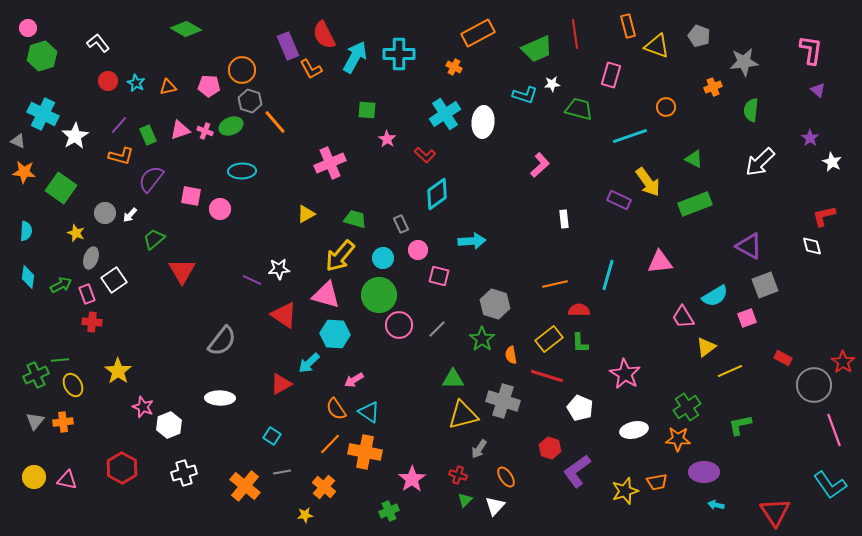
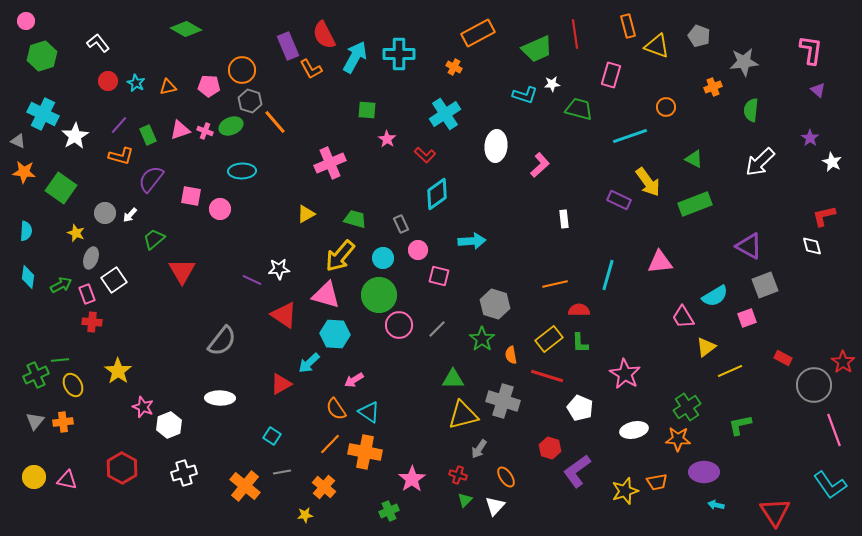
pink circle at (28, 28): moved 2 px left, 7 px up
white ellipse at (483, 122): moved 13 px right, 24 px down
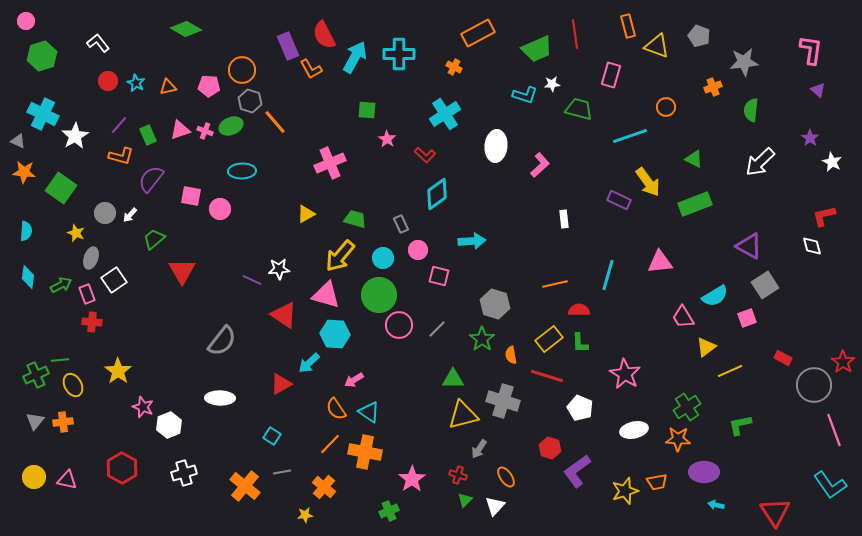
gray square at (765, 285): rotated 12 degrees counterclockwise
